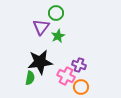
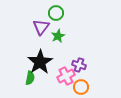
black star: rotated 25 degrees counterclockwise
pink cross: rotated 36 degrees clockwise
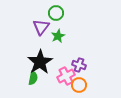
green semicircle: moved 3 px right
orange circle: moved 2 px left, 2 px up
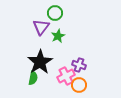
green circle: moved 1 px left
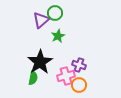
purple triangle: moved 7 px up; rotated 12 degrees clockwise
pink cross: rotated 12 degrees clockwise
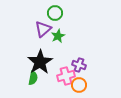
purple triangle: moved 2 px right, 9 px down
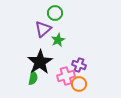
green star: moved 4 px down
orange circle: moved 1 px up
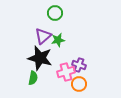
purple triangle: moved 7 px down
green star: rotated 16 degrees clockwise
black star: moved 4 px up; rotated 25 degrees counterclockwise
pink cross: moved 4 px up
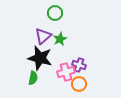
green star: moved 2 px right, 1 px up; rotated 16 degrees counterclockwise
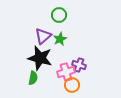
green circle: moved 4 px right, 2 px down
orange circle: moved 7 px left, 1 px down
